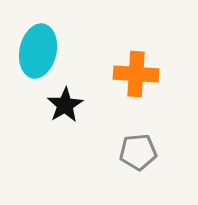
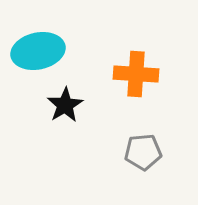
cyan ellipse: rotated 66 degrees clockwise
gray pentagon: moved 5 px right
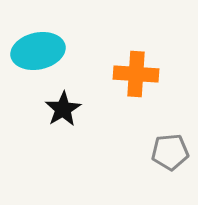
black star: moved 2 px left, 4 px down
gray pentagon: moved 27 px right
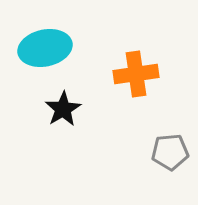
cyan ellipse: moved 7 px right, 3 px up
orange cross: rotated 12 degrees counterclockwise
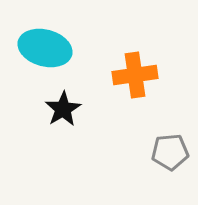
cyan ellipse: rotated 27 degrees clockwise
orange cross: moved 1 px left, 1 px down
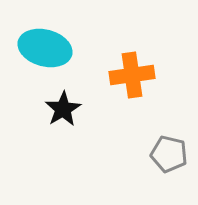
orange cross: moved 3 px left
gray pentagon: moved 1 px left, 2 px down; rotated 18 degrees clockwise
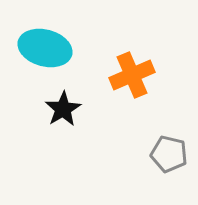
orange cross: rotated 15 degrees counterclockwise
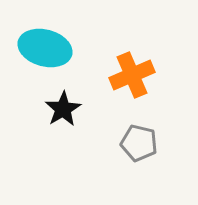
gray pentagon: moved 30 px left, 11 px up
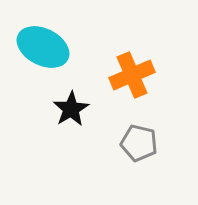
cyan ellipse: moved 2 px left, 1 px up; rotated 12 degrees clockwise
black star: moved 8 px right
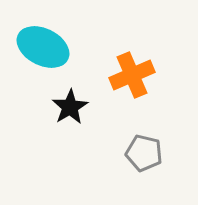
black star: moved 1 px left, 2 px up
gray pentagon: moved 5 px right, 10 px down
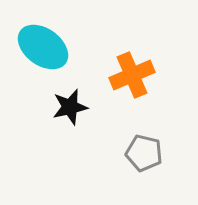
cyan ellipse: rotated 9 degrees clockwise
black star: rotated 18 degrees clockwise
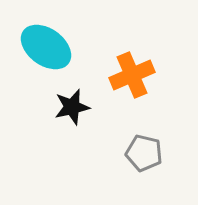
cyan ellipse: moved 3 px right
black star: moved 2 px right
